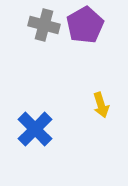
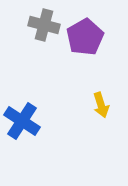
purple pentagon: moved 12 px down
blue cross: moved 13 px left, 8 px up; rotated 12 degrees counterclockwise
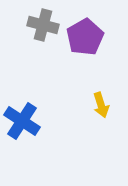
gray cross: moved 1 px left
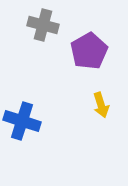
purple pentagon: moved 4 px right, 14 px down
blue cross: rotated 15 degrees counterclockwise
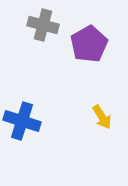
purple pentagon: moved 7 px up
yellow arrow: moved 1 px right, 12 px down; rotated 15 degrees counterclockwise
